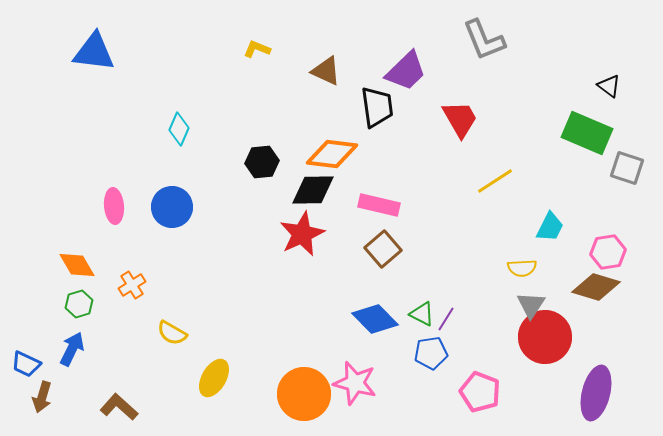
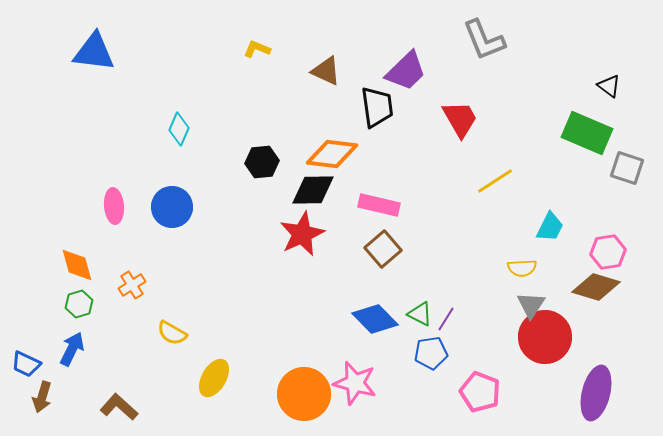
orange diamond at (77, 265): rotated 15 degrees clockwise
green triangle at (422, 314): moved 2 px left
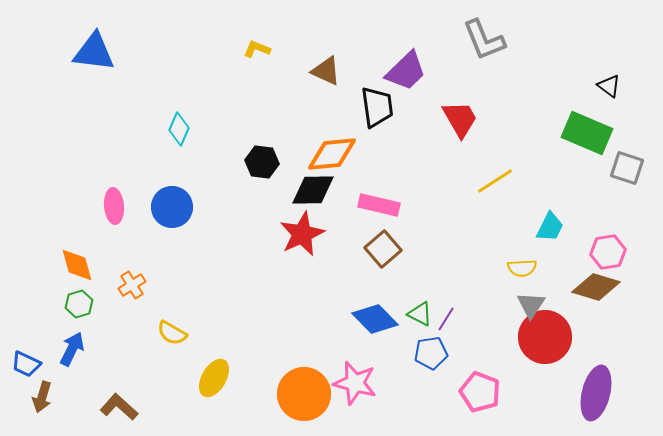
orange diamond at (332, 154): rotated 12 degrees counterclockwise
black hexagon at (262, 162): rotated 12 degrees clockwise
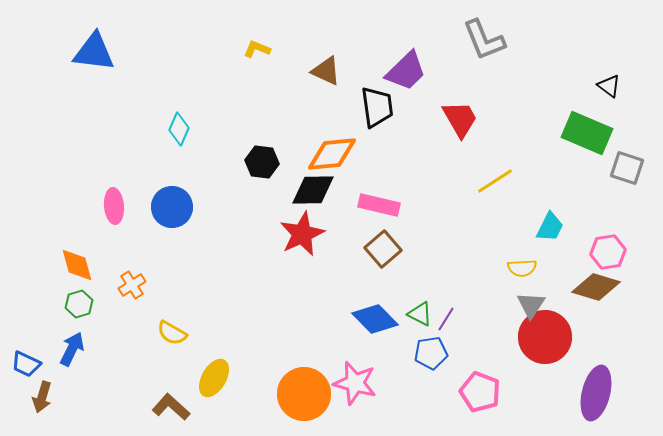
brown L-shape at (119, 407): moved 52 px right
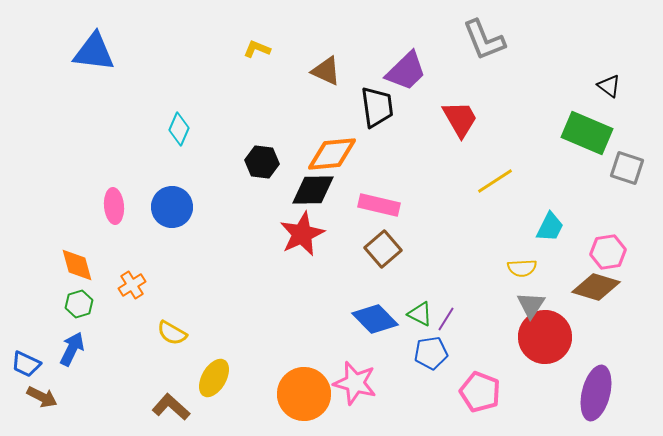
brown arrow at (42, 397): rotated 80 degrees counterclockwise
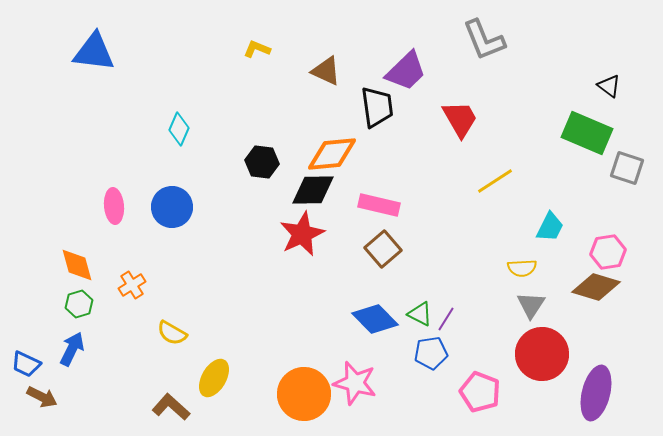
red circle at (545, 337): moved 3 px left, 17 px down
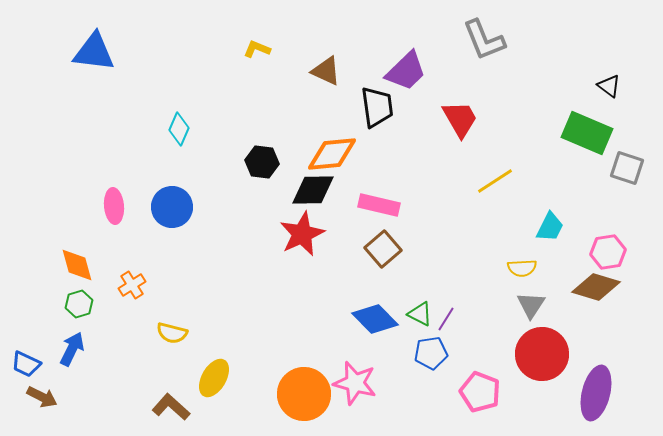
yellow semicircle at (172, 333): rotated 16 degrees counterclockwise
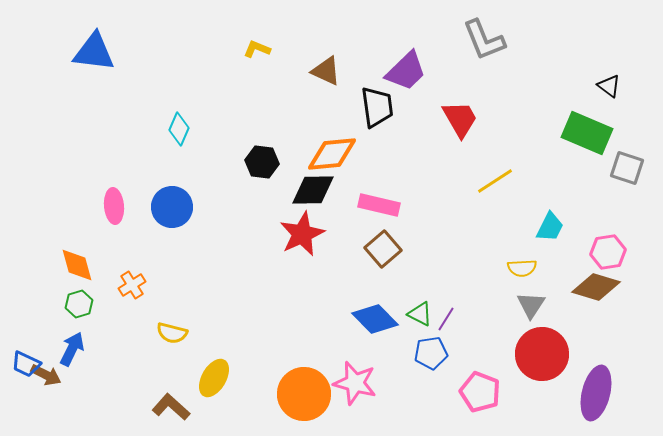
brown arrow at (42, 397): moved 4 px right, 22 px up
